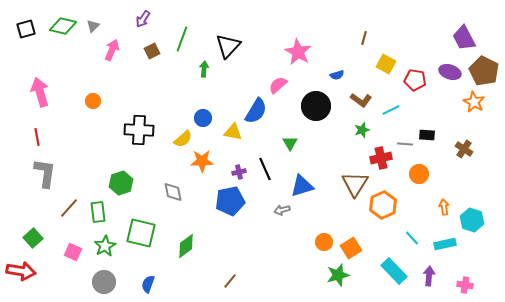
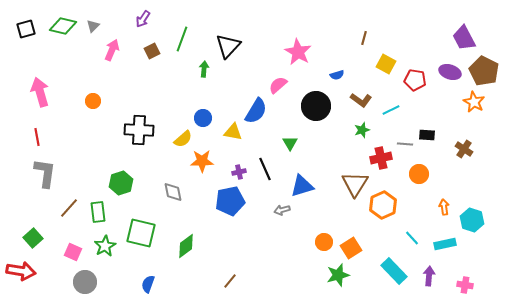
gray circle at (104, 282): moved 19 px left
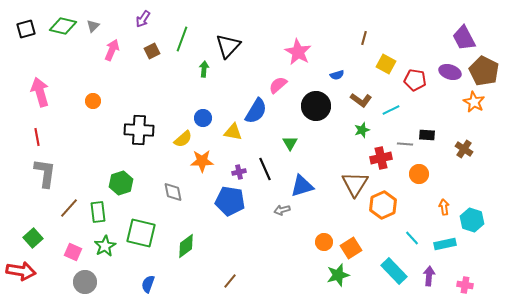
blue pentagon at (230, 201): rotated 20 degrees clockwise
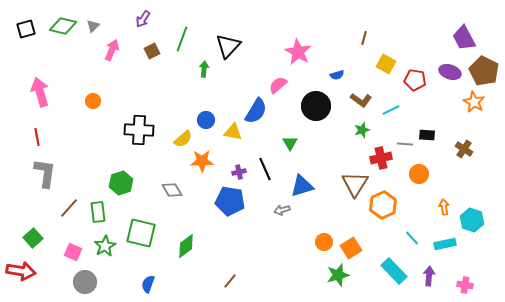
blue circle at (203, 118): moved 3 px right, 2 px down
gray diamond at (173, 192): moved 1 px left, 2 px up; rotated 20 degrees counterclockwise
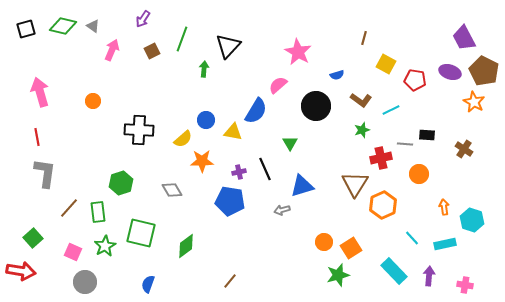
gray triangle at (93, 26): rotated 40 degrees counterclockwise
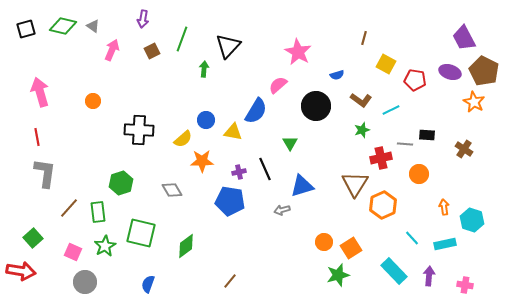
purple arrow at (143, 19): rotated 24 degrees counterclockwise
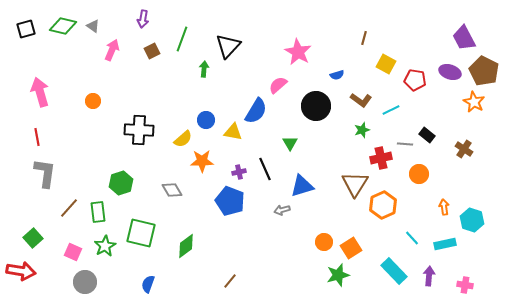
black rectangle at (427, 135): rotated 35 degrees clockwise
blue pentagon at (230, 201): rotated 12 degrees clockwise
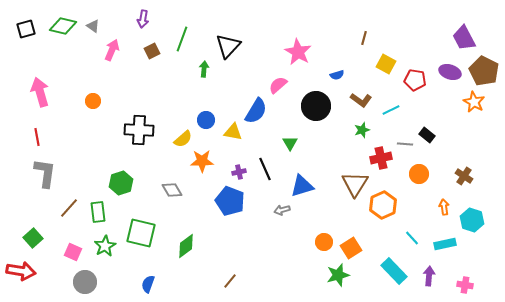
brown cross at (464, 149): moved 27 px down
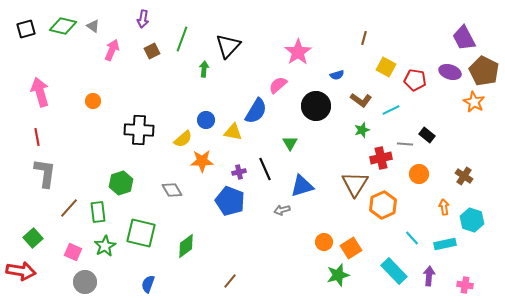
pink star at (298, 52): rotated 8 degrees clockwise
yellow square at (386, 64): moved 3 px down
